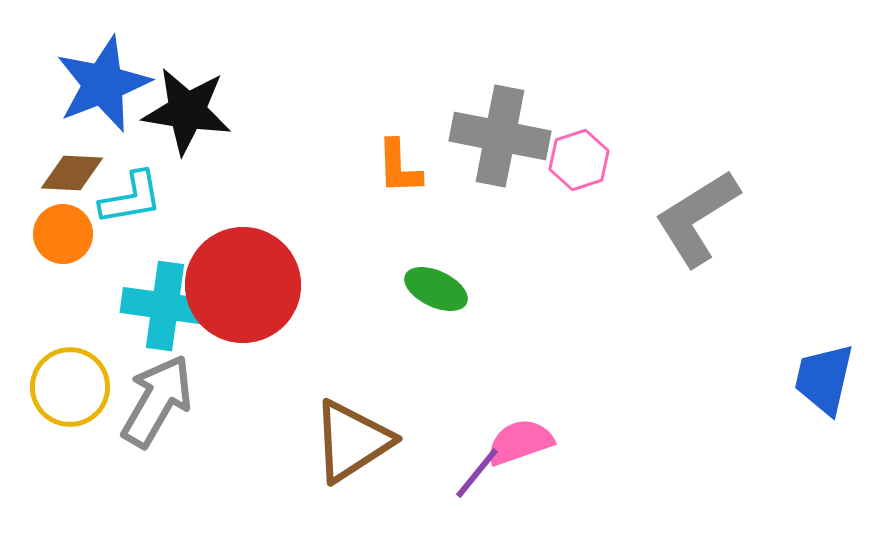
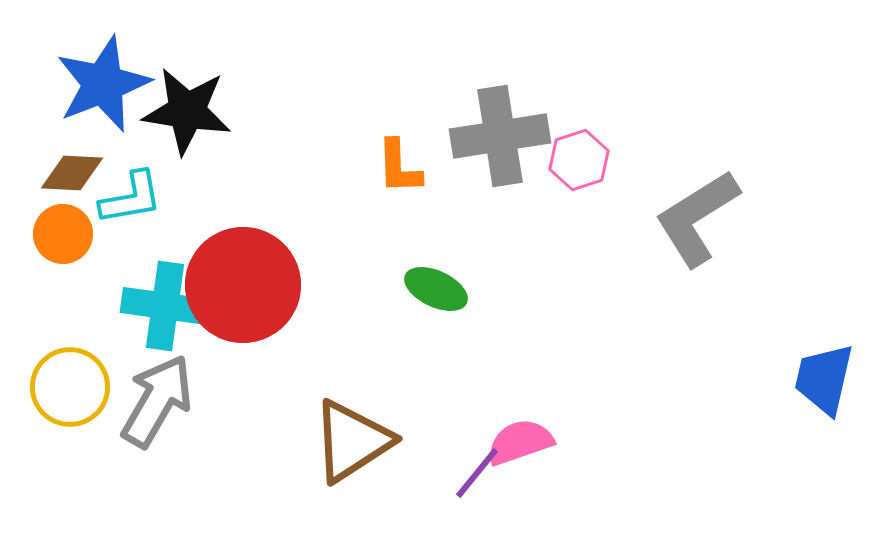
gray cross: rotated 20 degrees counterclockwise
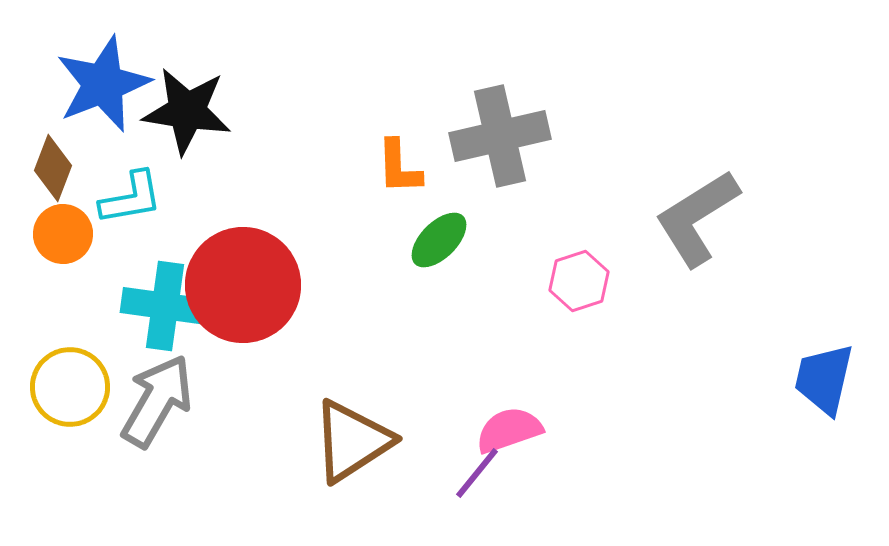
gray cross: rotated 4 degrees counterclockwise
pink hexagon: moved 121 px down
brown diamond: moved 19 px left, 5 px up; rotated 72 degrees counterclockwise
green ellipse: moved 3 px right, 49 px up; rotated 70 degrees counterclockwise
pink semicircle: moved 11 px left, 12 px up
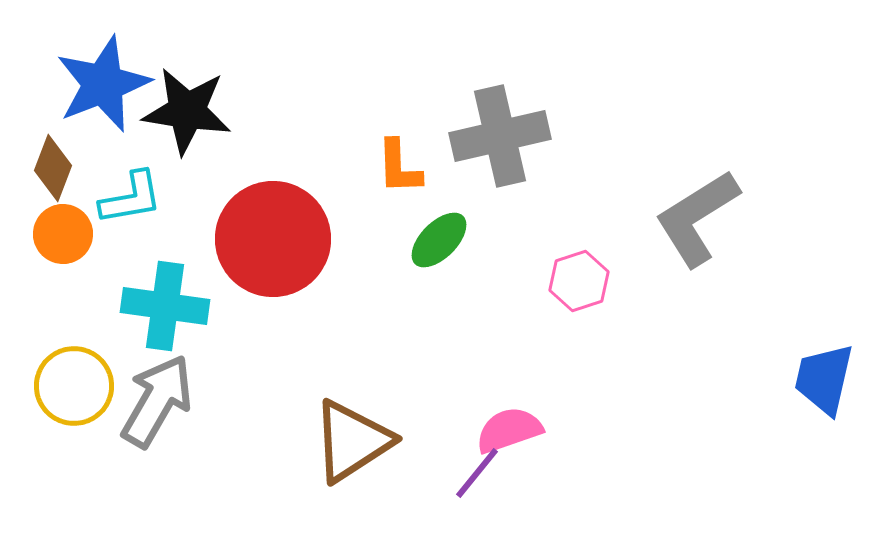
red circle: moved 30 px right, 46 px up
yellow circle: moved 4 px right, 1 px up
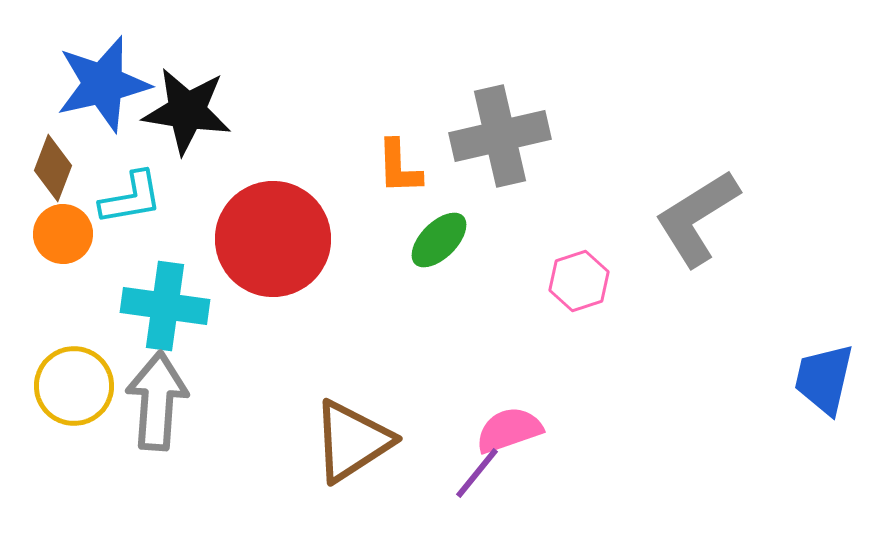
blue star: rotated 8 degrees clockwise
gray arrow: rotated 26 degrees counterclockwise
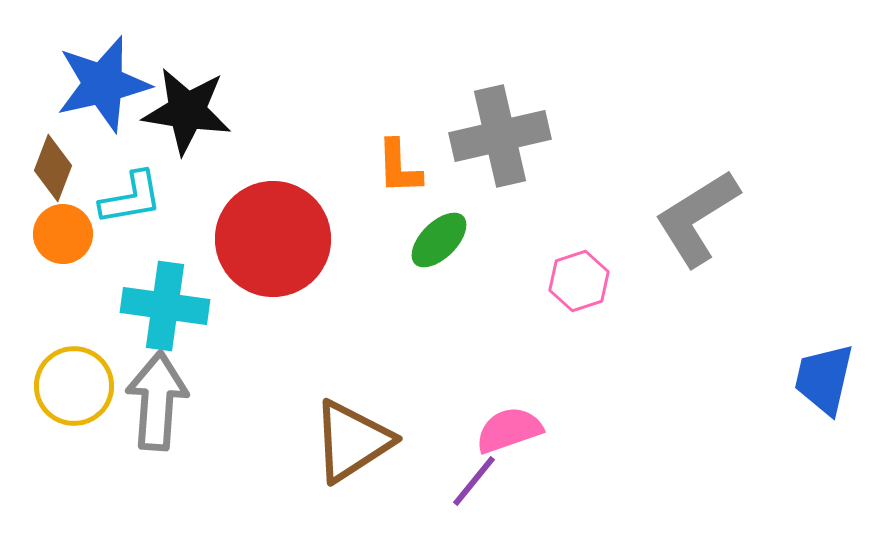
purple line: moved 3 px left, 8 px down
